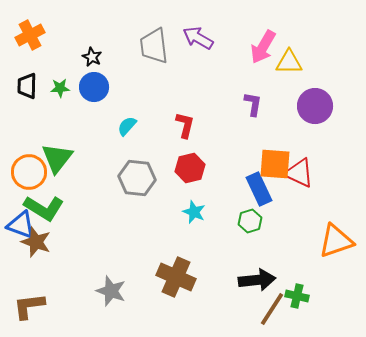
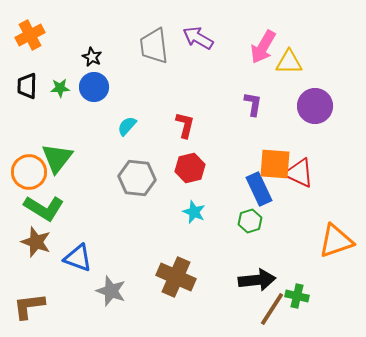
blue triangle: moved 57 px right, 33 px down
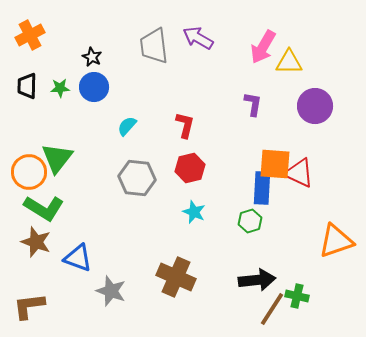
blue rectangle: moved 3 px right, 1 px up; rotated 28 degrees clockwise
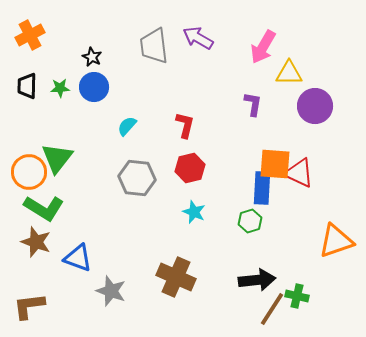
yellow triangle: moved 11 px down
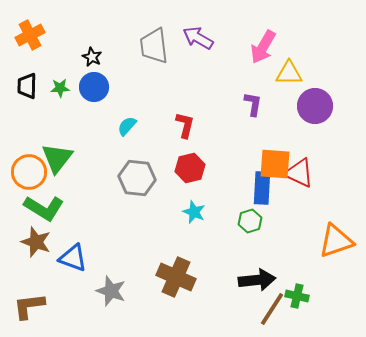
blue triangle: moved 5 px left
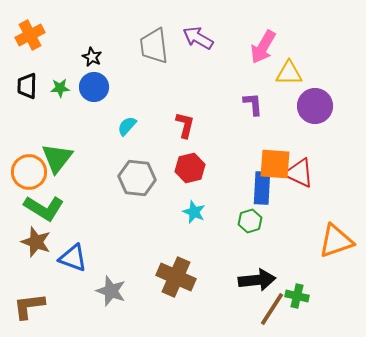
purple L-shape: rotated 15 degrees counterclockwise
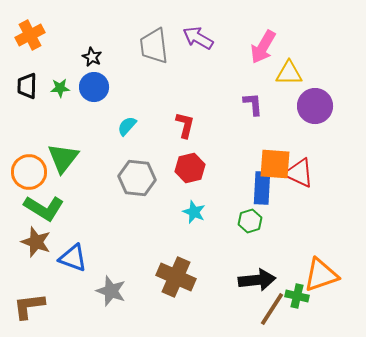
green triangle: moved 6 px right
orange triangle: moved 15 px left, 34 px down
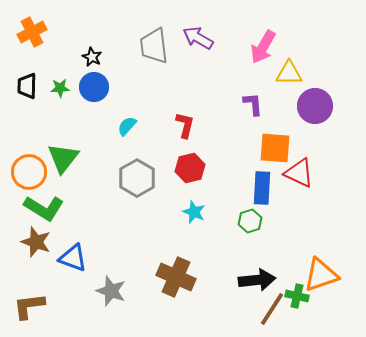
orange cross: moved 2 px right, 3 px up
orange square: moved 16 px up
gray hexagon: rotated 24 degrees clockwise
